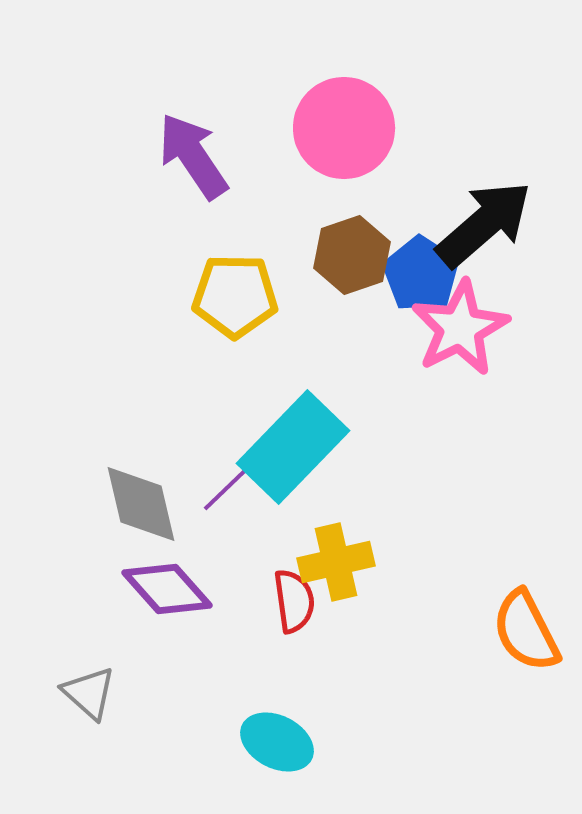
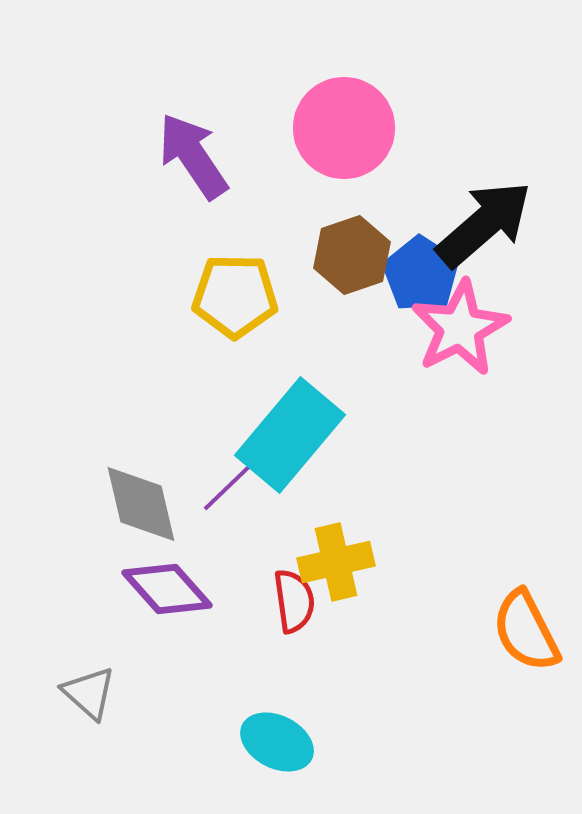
cyan rectangle: moved 3 px left, 12 px up; rotated 4 degrees counterclockwise
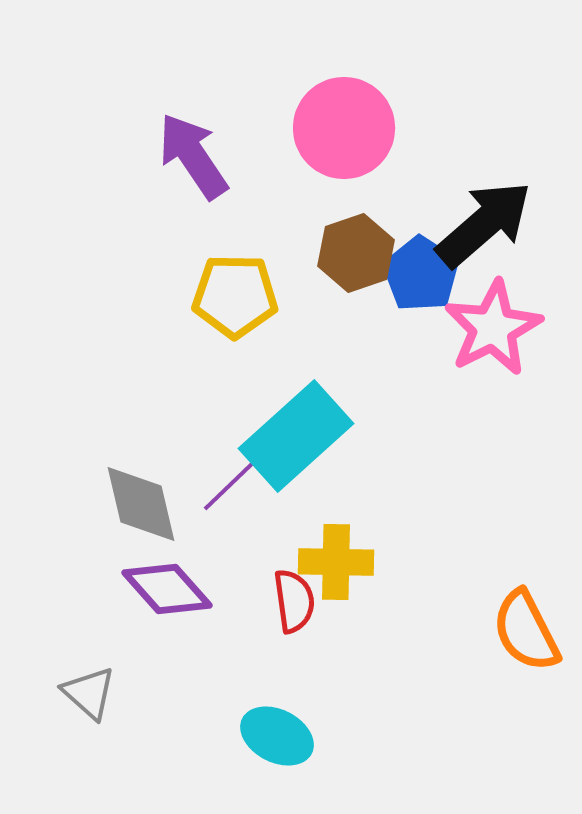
brown hexagon: moved 4 px right, 2 px up
pink star: moved 33 px right
cyan rectangle: moved 6 px right, 1 px down; rotated 8 degrees clockwise
yellow cross: rotated 14 degrees clockwise
cyan ellipse: moved 6 px up
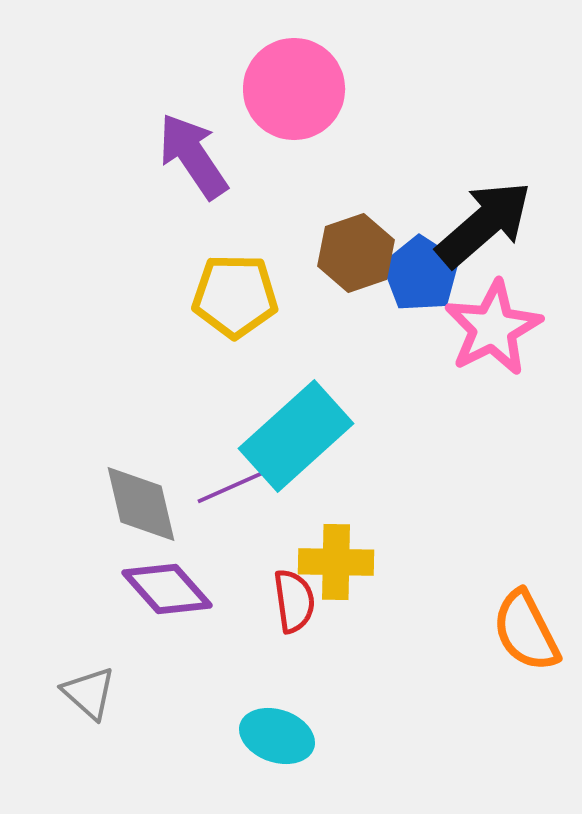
pink circle: moved 50 px left, 39 px up
purple line: moved 3 px down; rotated 20 degrees clockwise
cyan ellipse: rotated 8 degrees counterclockwise
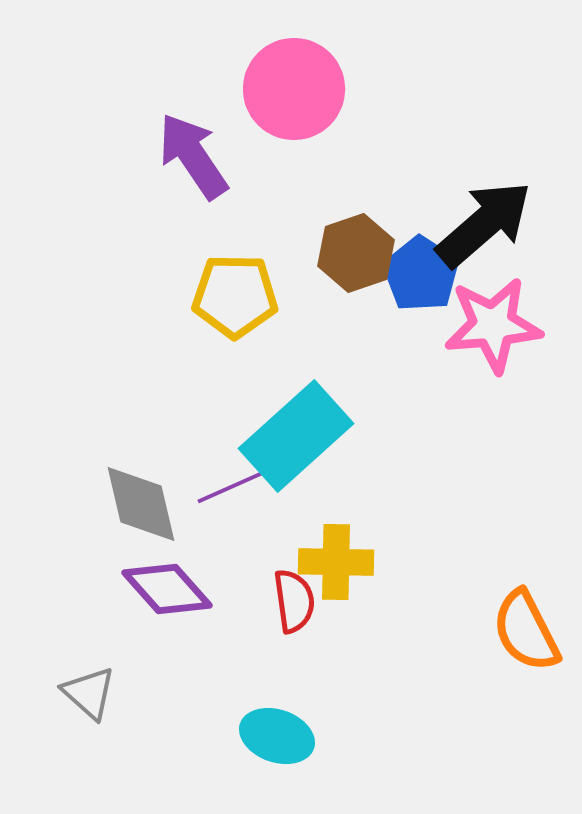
pink star: moved 3 px up; rotated 22 degrees clockwise
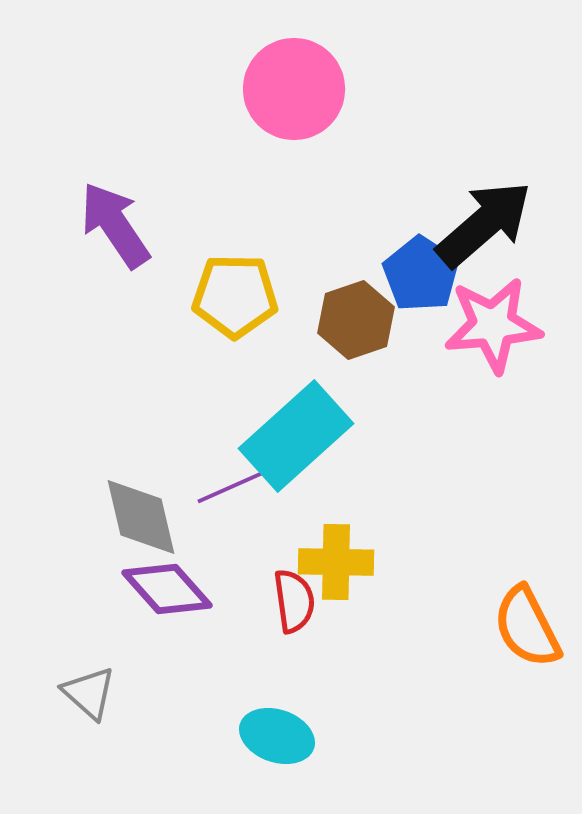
purple arrow: moved 78 px left, 69 px down
brown hexagon: moved 67 px down
gray diamond: moved 13 px down
orange semicircle: moved 1 px right, 4 px up
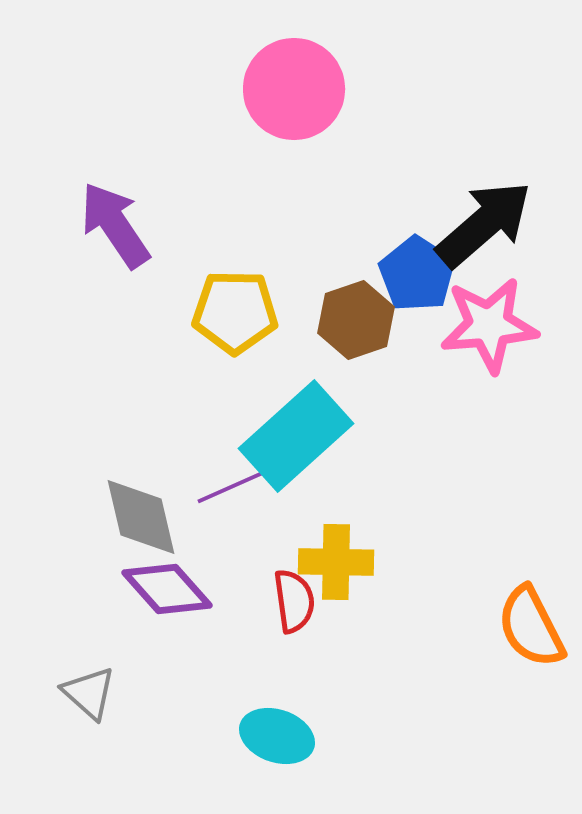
blue pentagon: moved 4 px left
yellow pentagon: moved 16 px down
pink star: moved 4 px left
orange semicircle: moved 4 px right
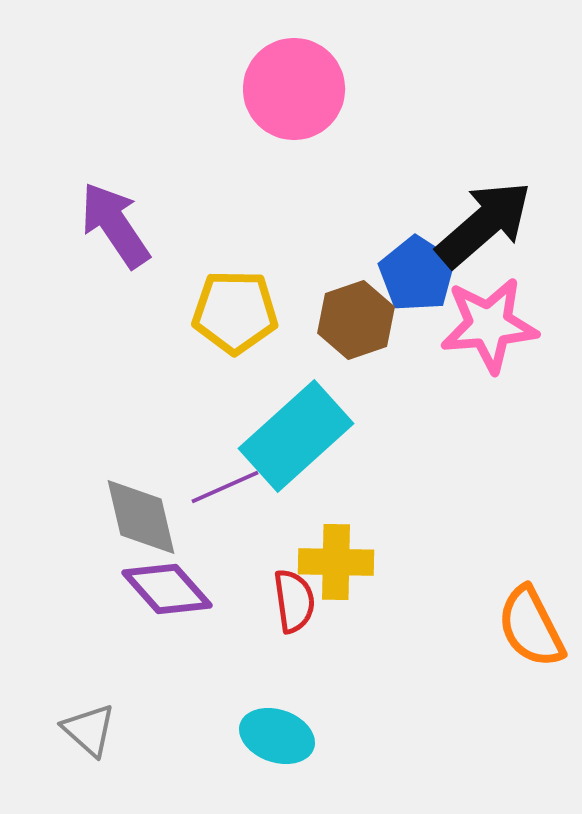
purple line: moved 6 px left
gray triangle: moved 37 px down
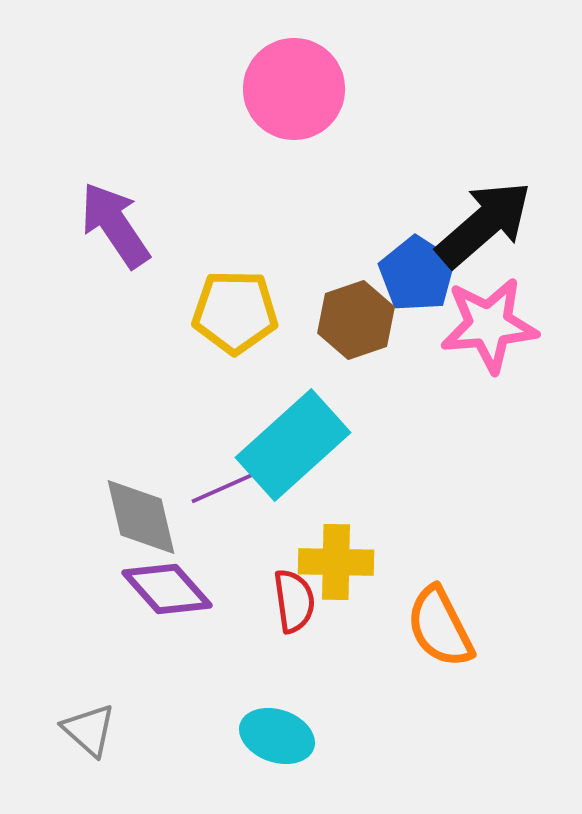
cyan rectangle: moved 3 px left, 9 px down
orange semicircle: moved 91 px left
